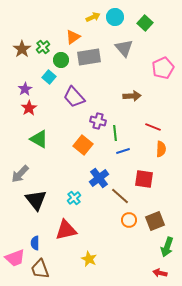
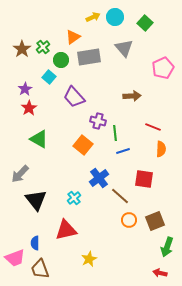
yellow star: rotated 21 degrees clockwise
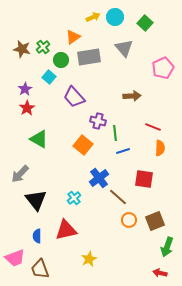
brown star: rotated 24 degrees counterclockwise
red star: moved 2 px left
orange semicircle: moved 1 px left, 1 px up
brown line: moved 2 px left, 1 px down
blue semicircle: moved 2 px right, 7 px up
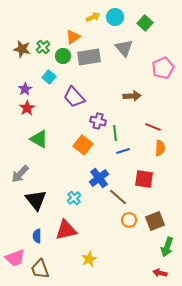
green circle: moved 2 px right, 4 px up
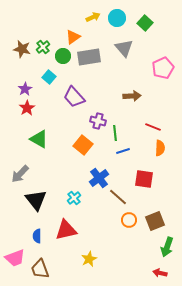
cyan circle: moved 2 px right, 1 px down
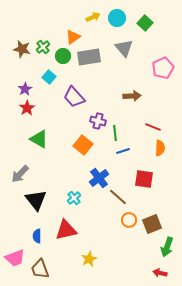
brown square: moved 3 px left, 3 px down
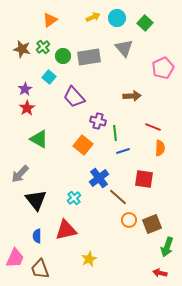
orange triangle: moved 23 px left, 17 px up
pink trapezoid: rotated 45 degrees counterclockwise
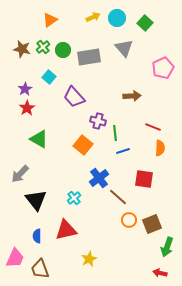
green circle: moved 6 px up
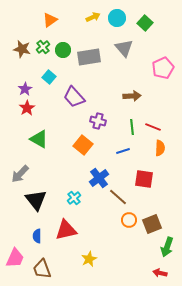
green line: moved 17 px right, 6 px up
brown trapezoid: moved 2 px right
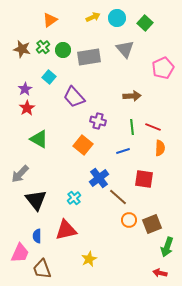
gray triangle: moved 1 px right, 1 px down
pink trapezoid: moved 5 px right, 5 px up
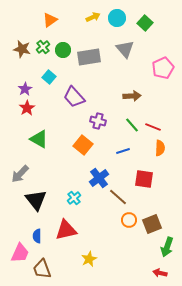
green line: moved 2 px up; rotated 35 degrees counterclockwise
